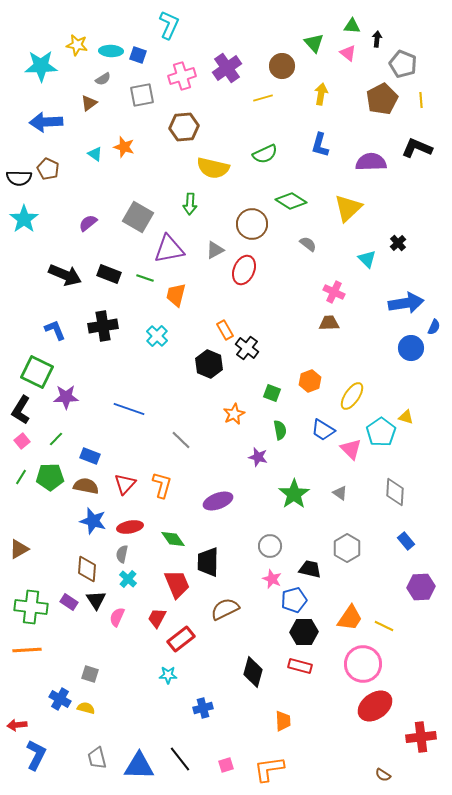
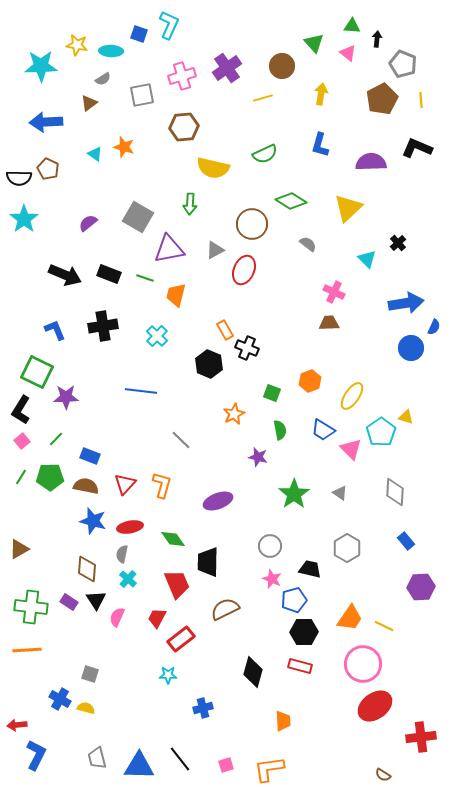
blue square at (138, 55): moved 1 px right, 21 px up
black cross at (247, 348): rotated 15 degrees counterclockwise
blue line at (129, 409): moved 12 px right, 18 px up; rotated 12 degrees counterclockwise
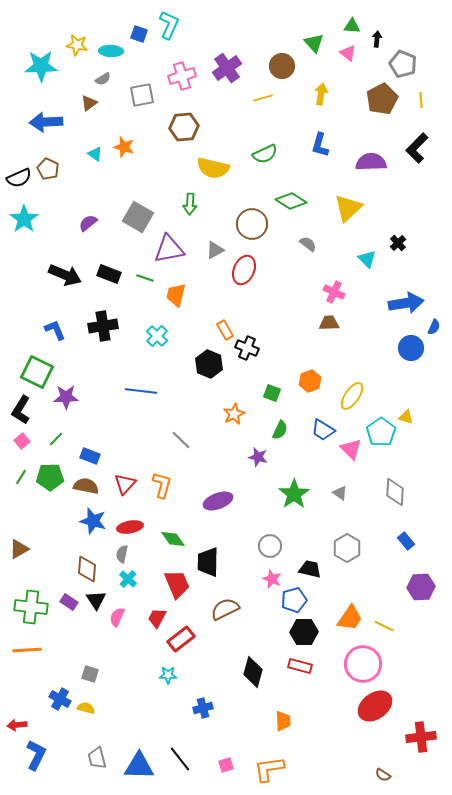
black L-shape at (417, 148): rotated 68 degrees counterclockwise
black semicircle at (19, 178): rotated 25 degrees counterclockwise
green semicircle at (280, 430): rotated 36 degrees clockwise
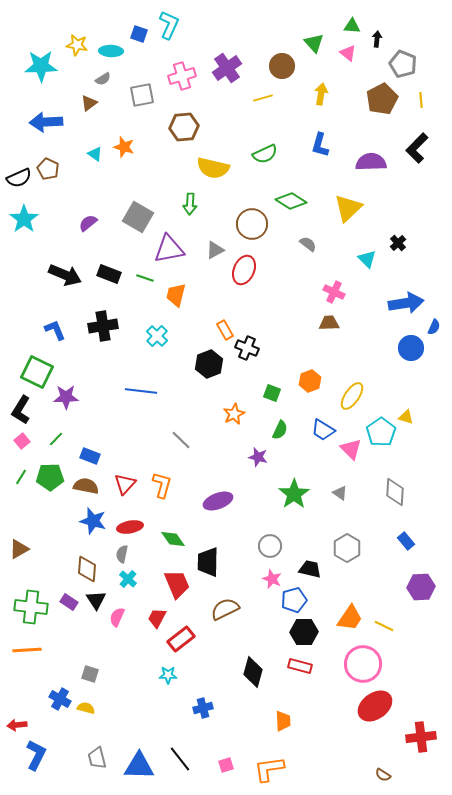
black hexagon at (209, 364): rotated 16 degrees clockwise
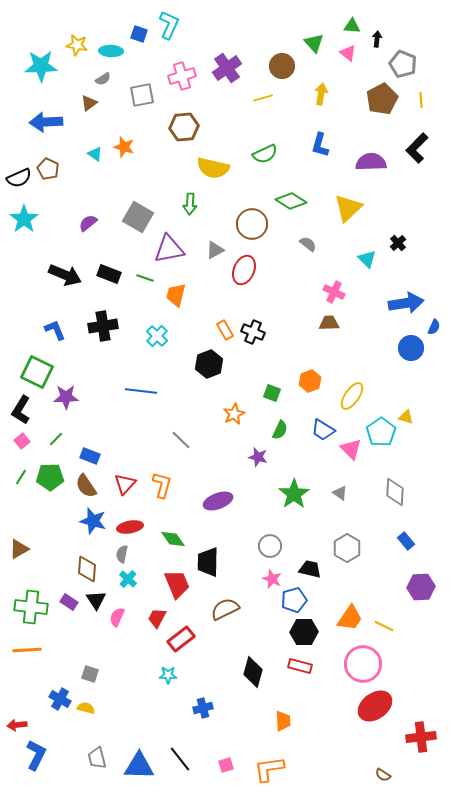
black cross at (247, 348): moved 6 px right, 16 px up
brown semicircle at (86, 486): rotated 135 degrees counterclockwise
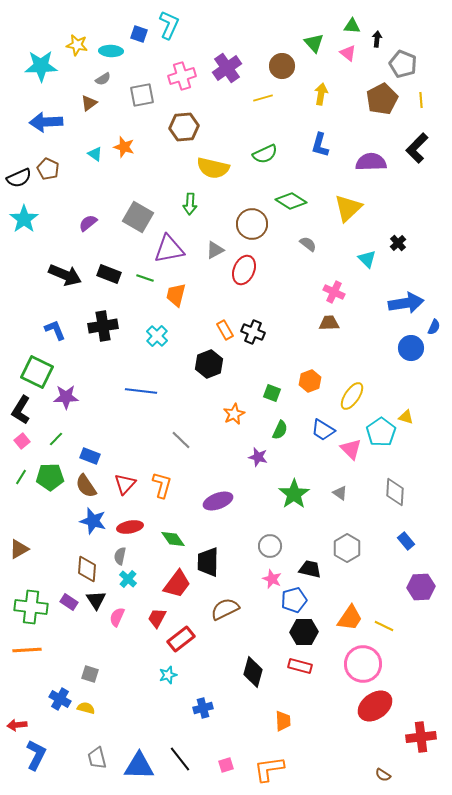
gray semicircle at (122, 554): moved 2 px left, 2 px down
red trapezoid at (177, 584): rotated 60 degrees clockwise
cyan star at (168, 675): rotated 18 degrees counterclockwise
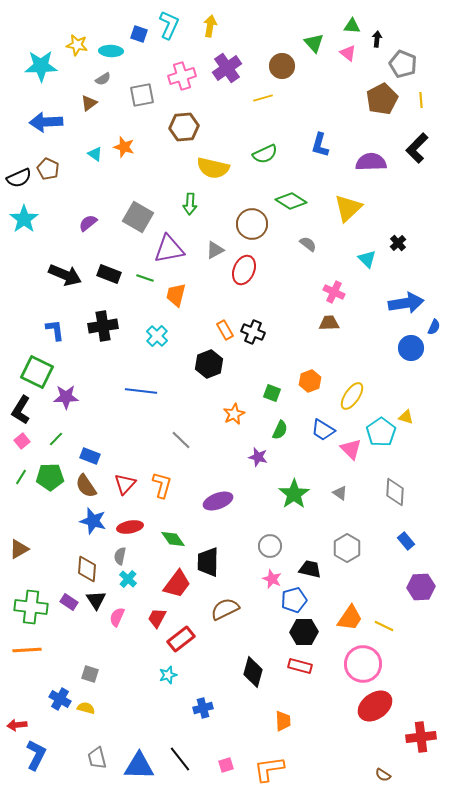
yellow arrow at (321, 94): moved 111 px left, 68 px up
blue L-shape at (55, 330): rotated 15 degrees clockwise
